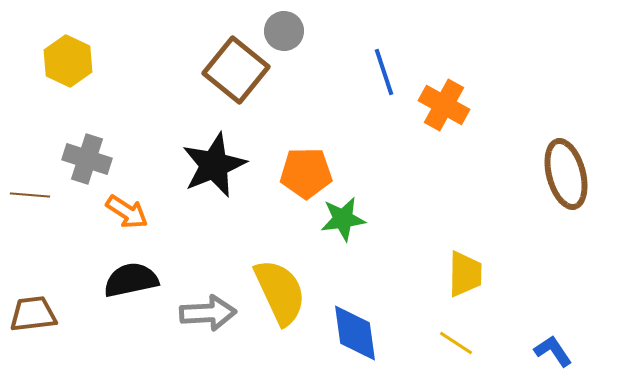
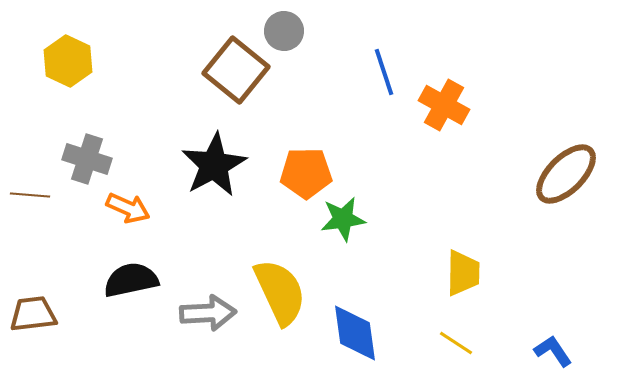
black star: rotated 6 degrees counterclockwise
brown ellipse: rotated 60 degrees clockwise
orange arrow: moved 1 px right, 4 px up; rotated 9 degrees counterclockwise
yellow trapezoid: moved 2 px left, 1 px up
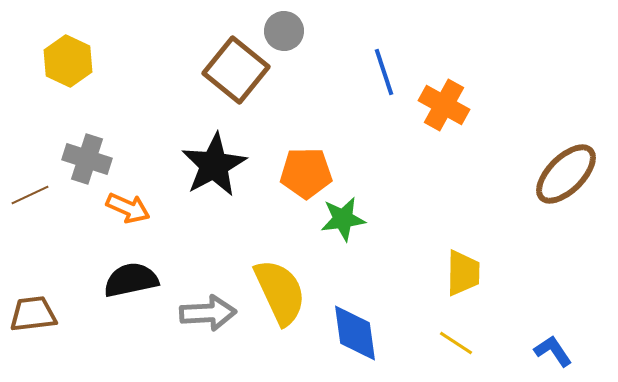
brown line: rotated 30 degrees counterclockwise
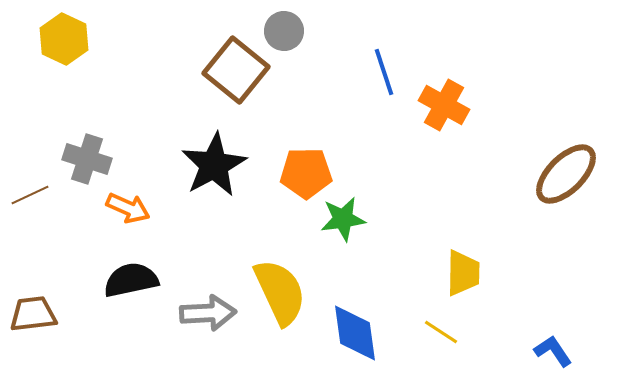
yellow hexagon: moved 4 px left, 22 px up
yellow line: moved 15 px left, 11 px up
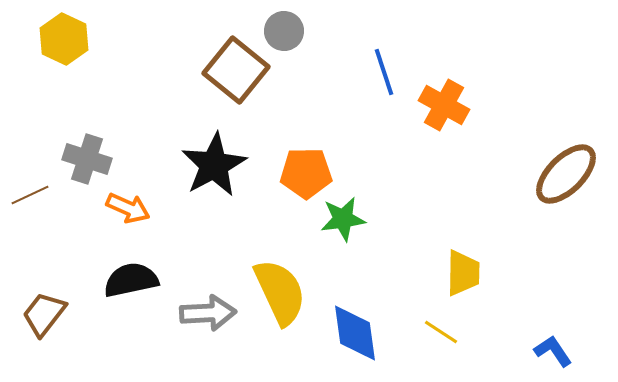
brown trapezoid: moved 11 px right; rotated 45 degrees counterclockwise
